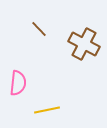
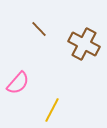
pink semicircle: rotated 35 degrees clockwise
yellow line: moved 5 px right; rotated 50 degrees counterclockwise
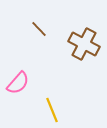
yellow line: rotated 50 degrees counterclockwise
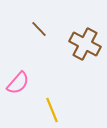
brown cross: moved 1 px right
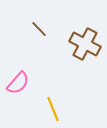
yellow line: moved 1 px right, 1 px up
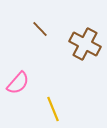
brown line: moved 1 px right
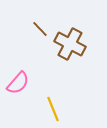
brown cross: moved 15 px left
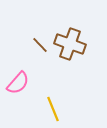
brown line: moved 16 px down
brown cross: rotated 8 degrees counterclockwise
